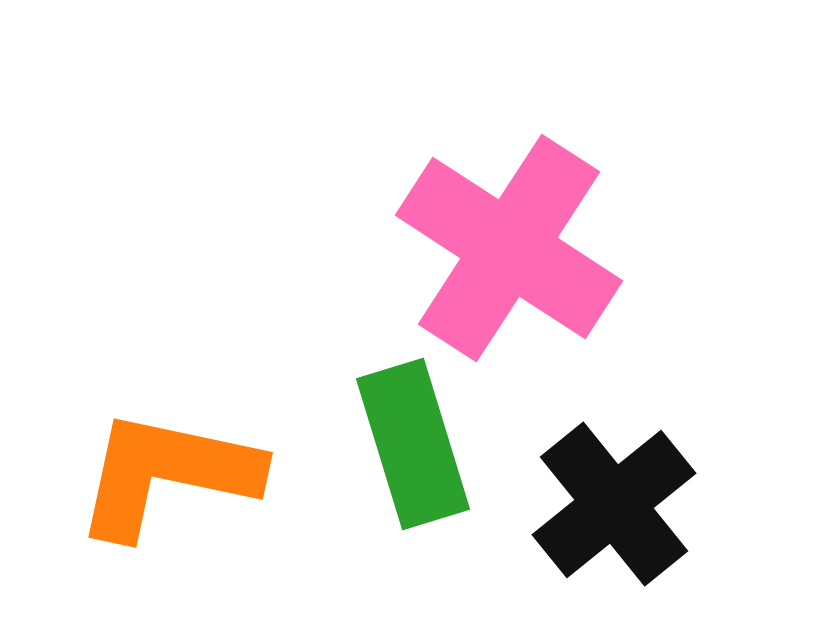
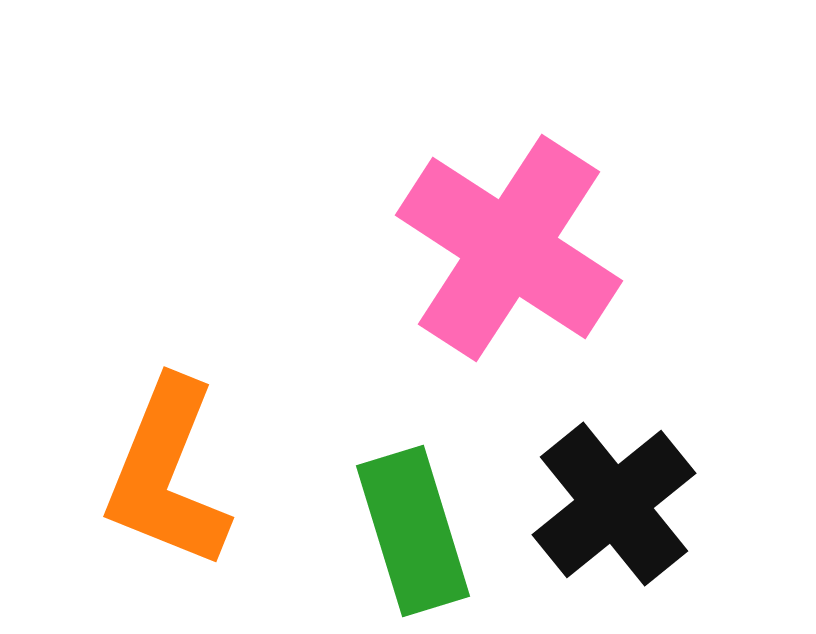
green rectangle: moved 87 px down
orange L-shape: rotated 80 degrees counterclockwise
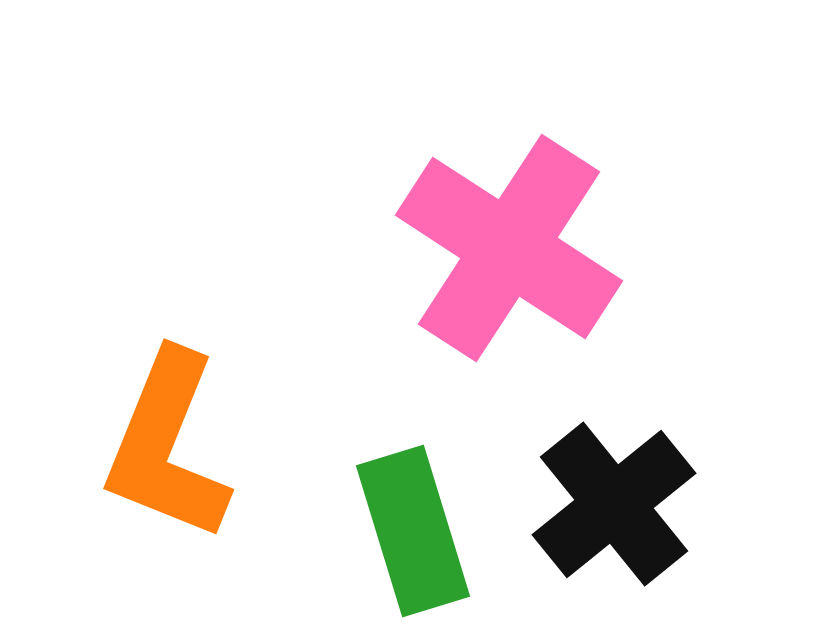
orange L-shape: moved 28 px up
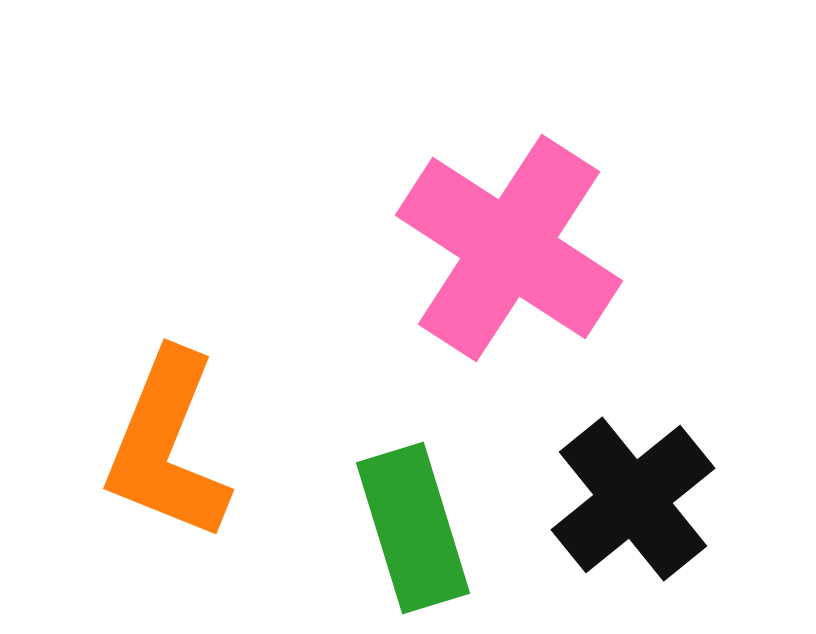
black cross: moved 19 px right, 5 px up
green rectangle: moved 3 px up
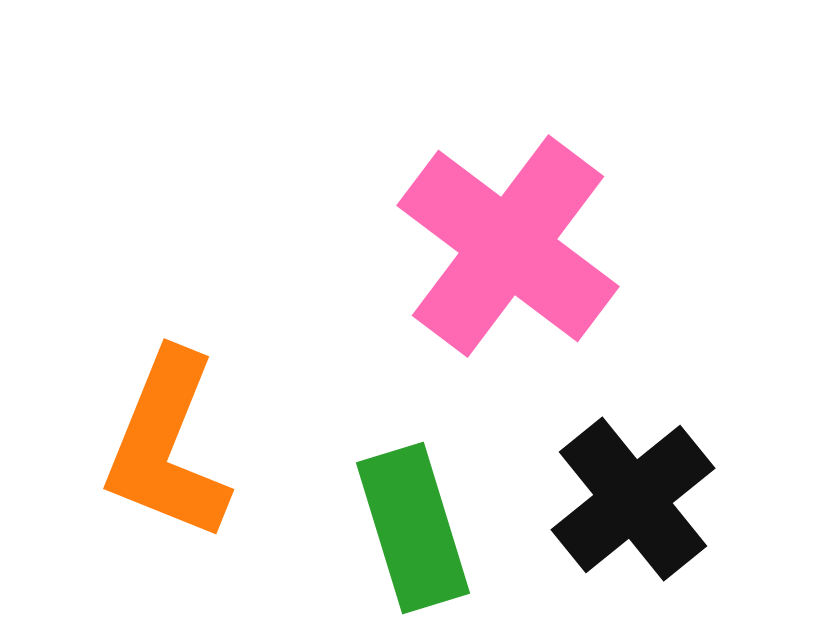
pink cross: moved 1 px left, 2 px up; rotated 4 degrees clockwise
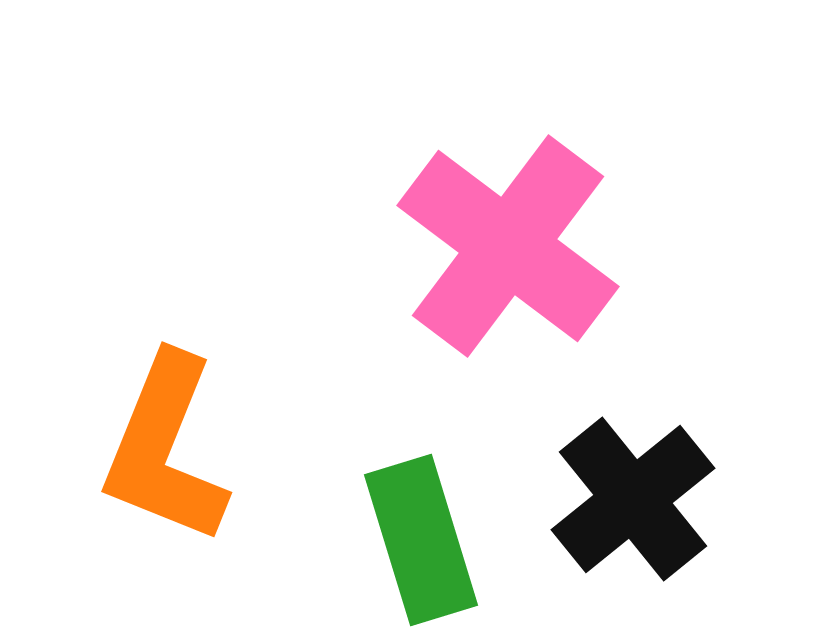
orange L-shape: moved 2 px left, 3 px down
green rectangle: moved 8 px right, 12 px down
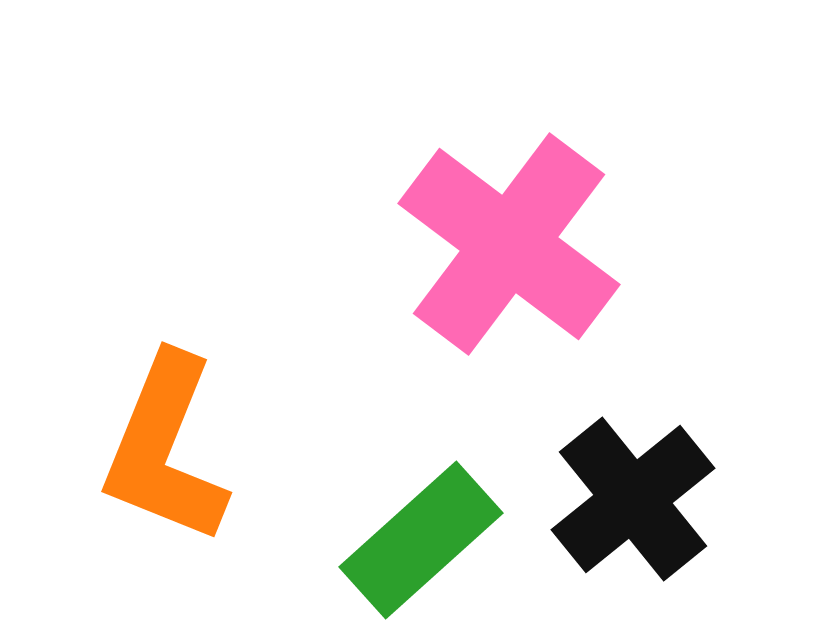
pink cross: moved 1 px right, 2 px up
green rectangle: rotated 65 degrees clockwise
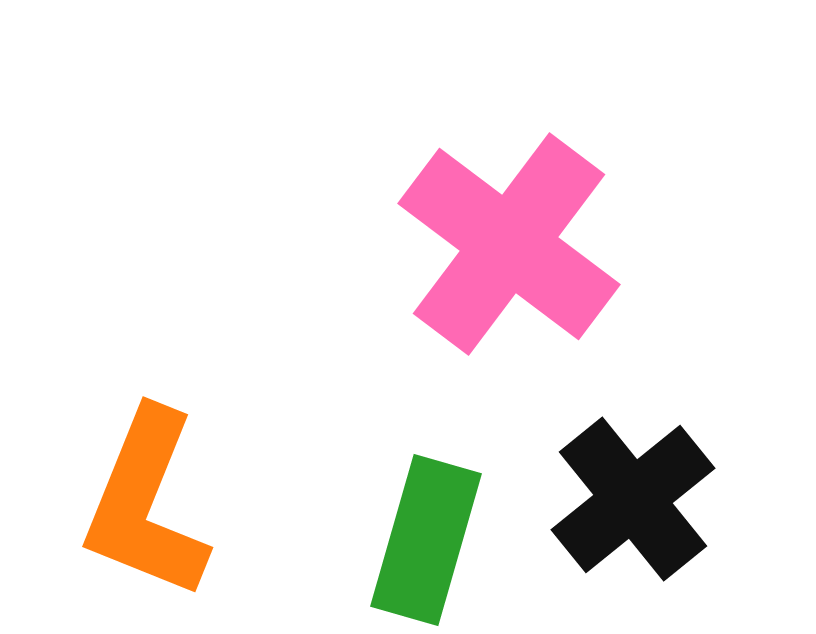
orange L-shape: moved 19 px left, 55 px down
green rectangle: moved 5 px right; rotated 32 degrees counterclockwise
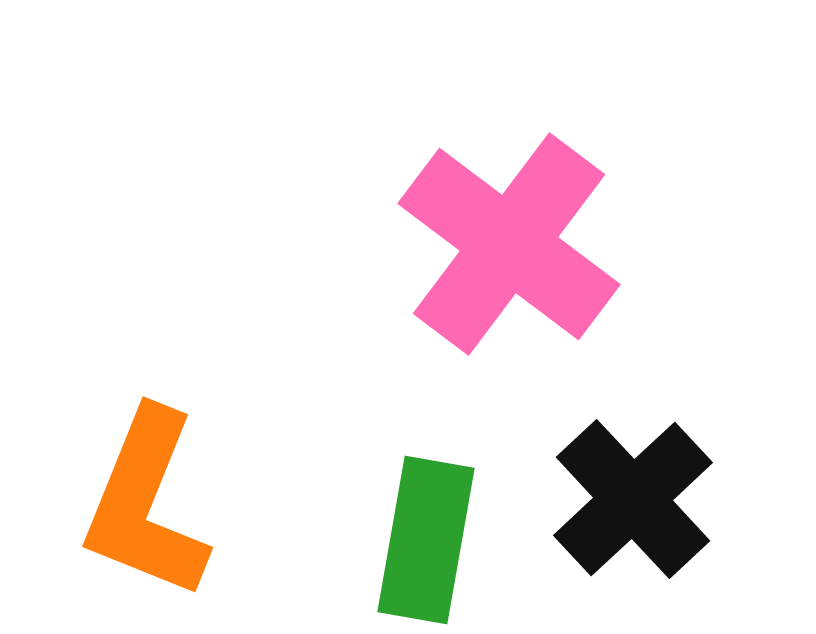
black cross: rotated 4 degrees counterclockwise
green rectangle: rotated 6 degrees counterclockwise
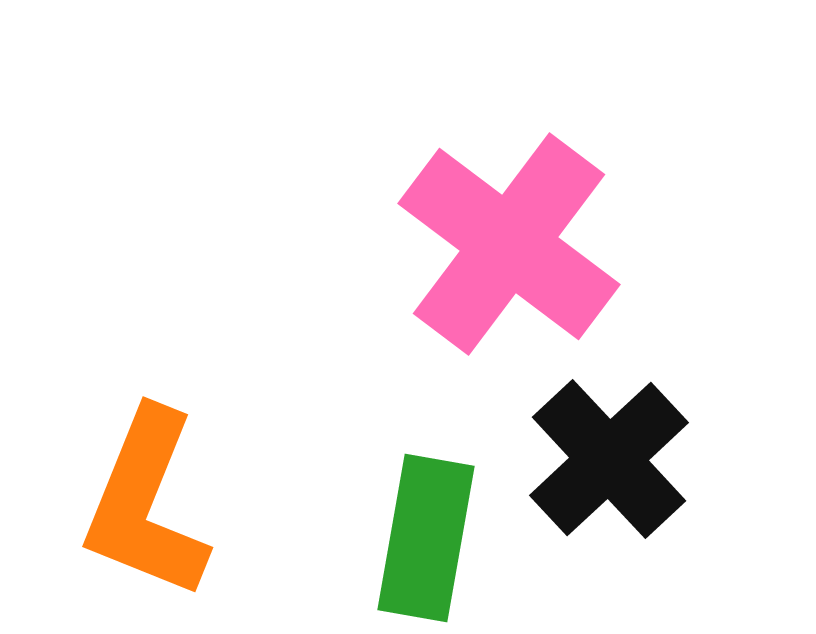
black cross: moved 24 px left, 40 px up
green rectangle: moved 2 px up
